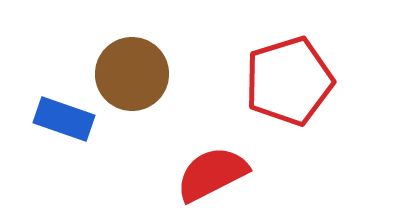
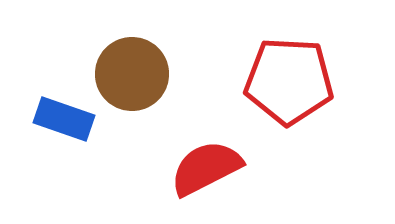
red pentagon: rotated 20 degrees clockwise
red semicircle: moved 6 px left, 6 px up
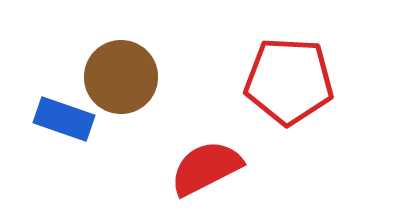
brown circle: moved 11 px left, 3 px down
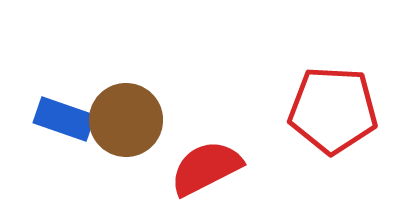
brown circle: moved 5 px right, 43 px down
red pentagon: moved 44 px right, 29 px down
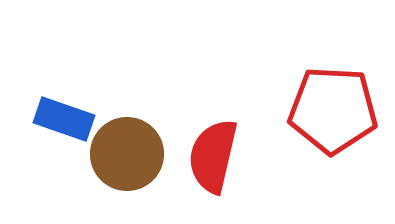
brown circle: moved 1 px right, 34 px down
red semicircle: moved 7 px right, 12 px up; rotated 50 degrees counterclockwise
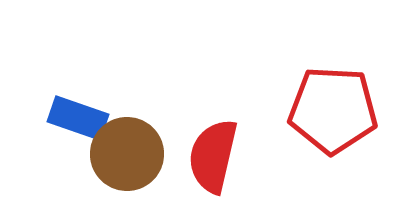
blue rectangle: moved 14 px right, 1 px up
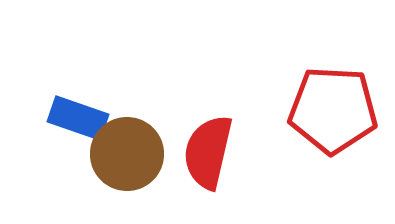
red semicircle: moved 5 px left, 4 px up
